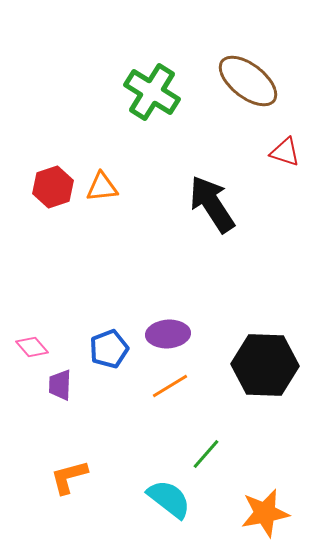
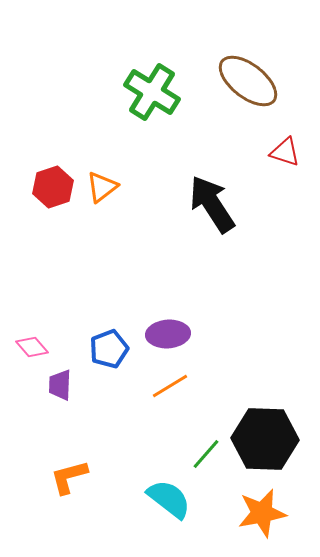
orange triangle: rotated 32 degrees counterclockwise
black hexagon: moved 74 px down
orange star: moved 3 px left
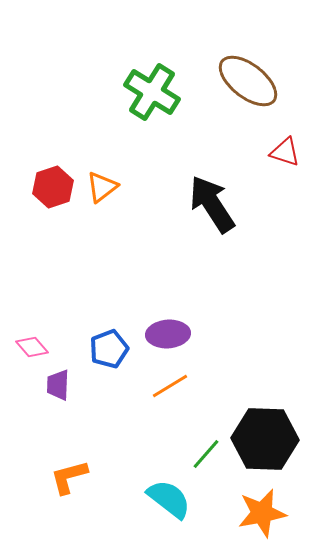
purple trapezoid: moved 2 px left
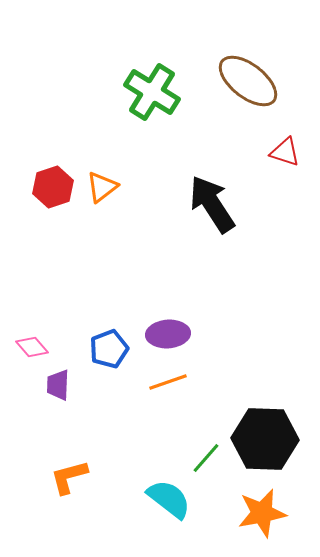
orange line: moved 2 px left, 4 px up; rotated 12 degrees clockwise
green line: moved 4 px down
